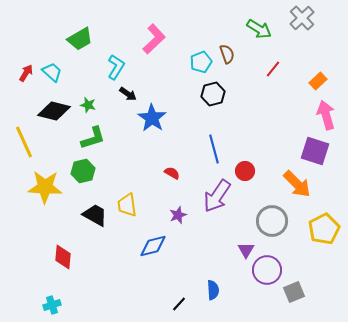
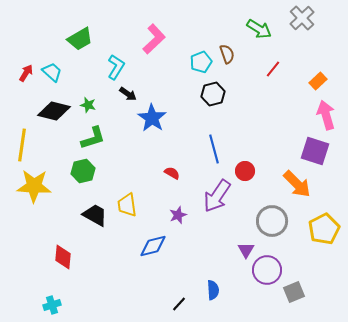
yellow line: moved 2 px left, 3 px down; rotated 32 degrees clockwise
yellow star: moved 11 px left, 1 px up
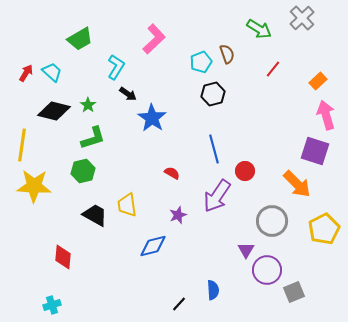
green star: rotated 21 degrees clockwise
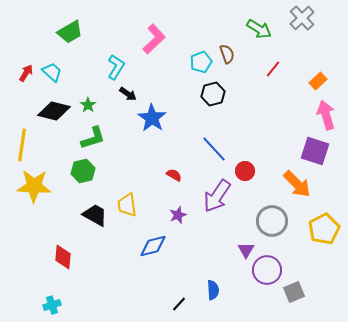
green trapezoid: moved 10 px left, 7 px up
blue line: rotated 28 degrees counterclockwise
red semicircle: moved 2 px right, 2 px down
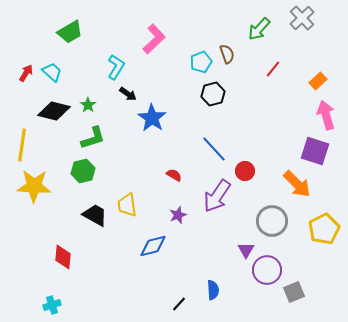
green arrow: rotated 100 degrees clockwise
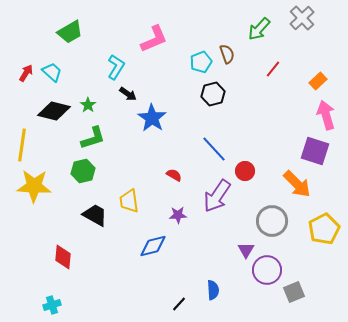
pink L-shape: rotated 20 degrees clockwise
yellow trapezoid: moved 2 px right, 4 px up
purple star: rotated 18 degrees clockwise
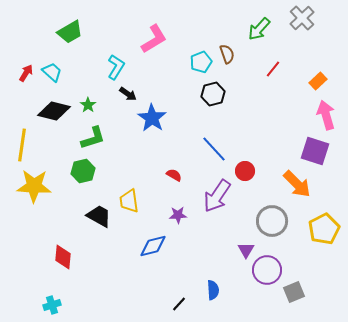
pink L-shape: rotated 8 degrees counterclockwise
black trapezoid: moved 4 px right, 1 px down
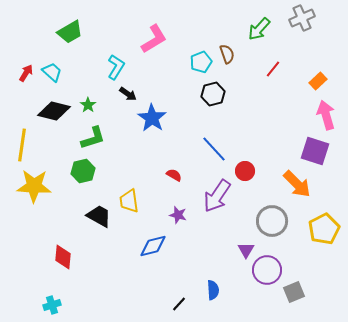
gray cross: rotated 20 degrees clockwise
purple star: rotated 18 degrees clockwise
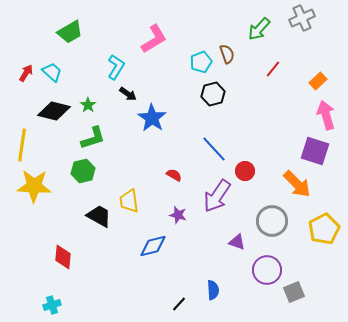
purple triangle: moved 9 px left, 8 px up; rotated 42 degrees counterclockwise
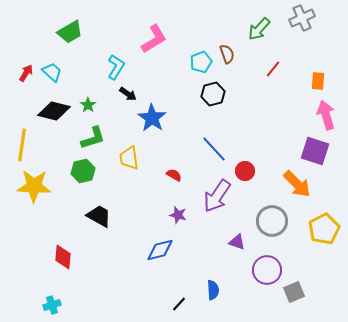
orange rectangle: rotated 42 degrees counterclockwise
yellow trapezoid: moved 43 px up
blue diamond: moved 7 px right, 4 px down
